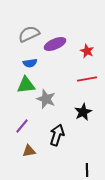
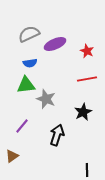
brown triangle: moved 17 px left, 5 px down; rotated 24 degrees counterclockwise
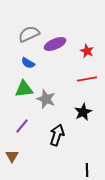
blue semicircle: moved 2 px left; rotated 40 degrees clockwise
green triangle: moved 2 px left, 4 px down
brown triangle: rotated 24 degrees counterclockwise
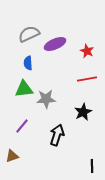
blue semicircle: rotated 56 degrees clockwise
gray star: rotated 24 degrees counterclockwise
brown triangle: rotated 40 degrees clockwise
black line: moved 5 px right, 4 px up
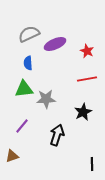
black line: moved 2 px up
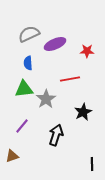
red star: rotated 24 degrees counterclockwise
red line: moved 17 px left
gray star: rotated 30 degrees counterclockwise
black arrow: moved 1 px left
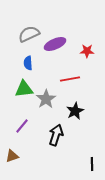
black star: moved 8 px left, 1 px up
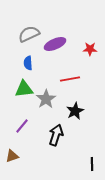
red star: moved 3 px right, 2 px up
